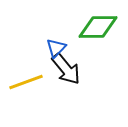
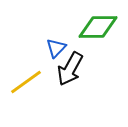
black arrow: moved 4 px right; rotated 68 degrees clockwise
yellow line: rotated 16 degrees counterclockwise
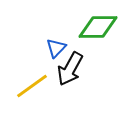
yellow line: moved 6 px right, 4 px down
